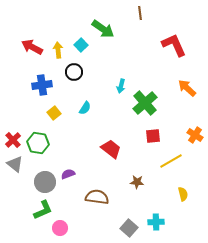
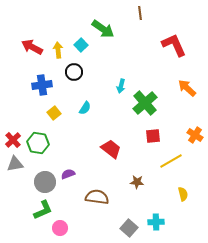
gray triangle: rotated 48 degrees counterclockwise
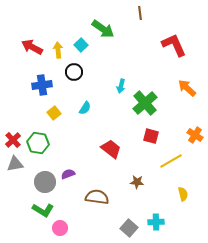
red square: moved 2 px left; rotated 21 degrees clockwise
green L-shape: rotated 55 degrees clockwise
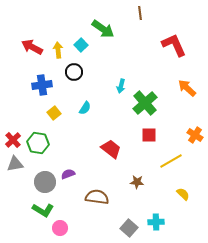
red square: moved 2 px left, 1 px up; rotated 14 degrees counterclockwise
yellow semicircle: rotated 32 degrees counterclockwise
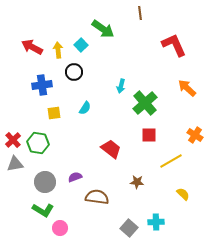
yellow square: rotated 32 degrees clockwise
purple semicircle: moved 7 px right, 3 px down
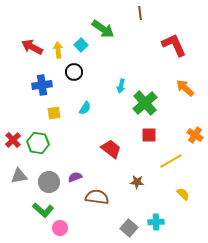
orange arrow: moved 2 px left
gray triangle: moved 4 px right, 12 px down
gray circle: moved 4 px right
green L-shape: rotated 10 degrees clockwise
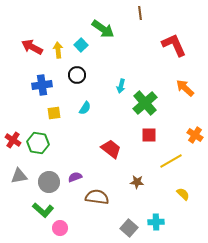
black circle: moved 3 px right, 3 px down
red cross: rotated 14 degrees counterclockwise
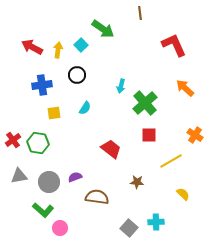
yellow arrow: rotated 14 degrees clockwise
red cross: rotated 21 degrees clockwise
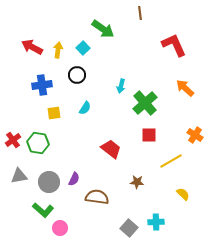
cyan square: moved 2 px right, 3 px down
purple semicircle: moved 1 px left, 2 px down; rotated 136 degrees clockwise
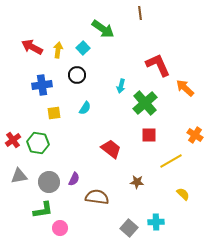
red L-shape: moved 16 px left, 20 px down
green L-shape: rotated 50 degrees counterclockwise
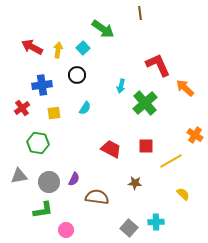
red square: moved 3 px left, 11 px down
red cross: moved 9 px right, 32 px up
red trapezoid: rotated 10 degrees counterclockwise
brown star: moved 2 px left, 1 px down
pink circle: moved 6 px right, 2 px down
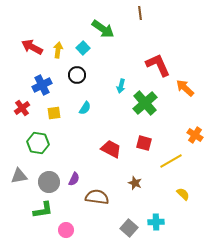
blue cross: rotated 18 degrees counterclockwise
red square: moved 2 px left, 3 px up; rotated 14 degrees clockwise
brown star: rotated 16 degrees clockwise
